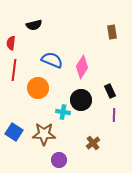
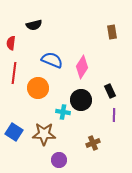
red line: moved 3 px down
brown cross: rotated 16 degrees clockwise
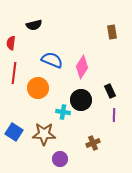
purple circle: moved 1 px right, 1 px up
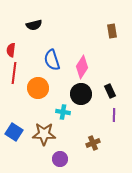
brown rectangle: moved 1 px up
red semicircle: moved 7 px down
blue semicircle: rotated 130 degrees counterclockwise
black circle: moved 6 px up
